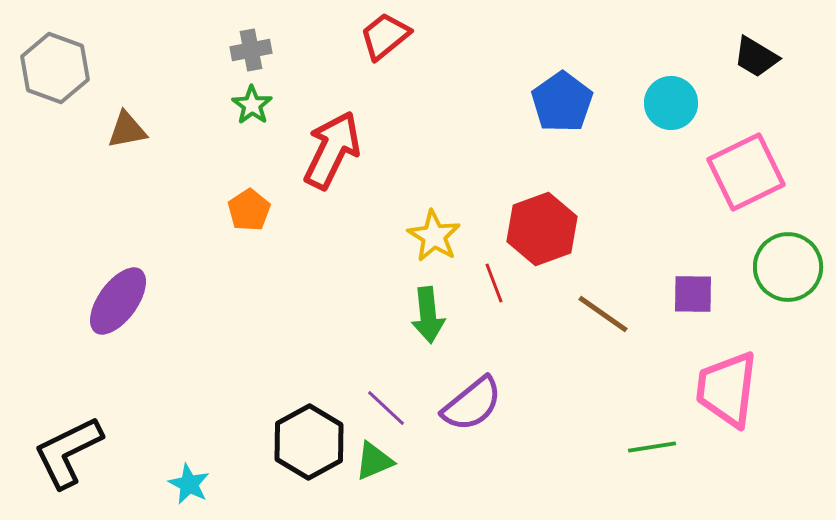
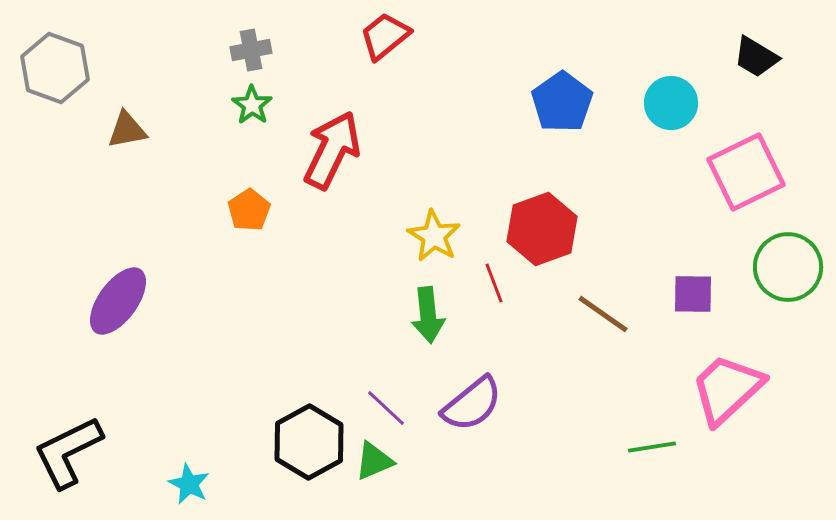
pink trapezoid: rotated 40 degrees clockwise
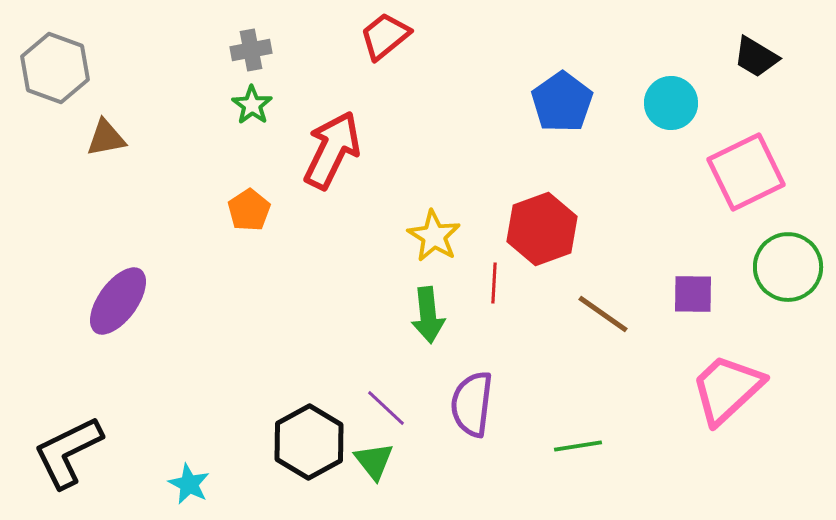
brown triangle: moved 21 px left, 8 px down
red line: rotated 24 degrees clockwise
purple semicircle: rotated 136 degrees clockwise
green line: moved 74 px left, 1 px up
green triangle: rotated 45 degrees counterclockwise
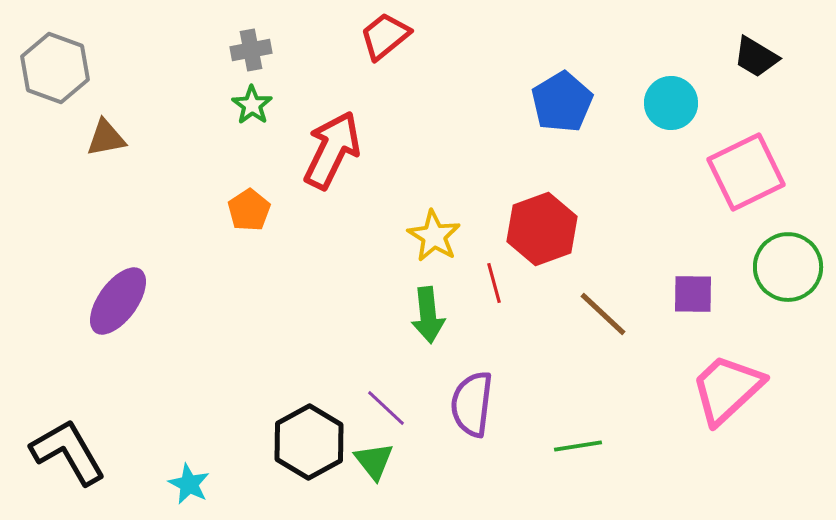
blue pentagon: rotated 4 degrees clockwise
red line: rotated 18 degrees counterclockwise
brown line: rotated 8 degrees clockwise
black L-shape: rotated 86 degrees clockwise
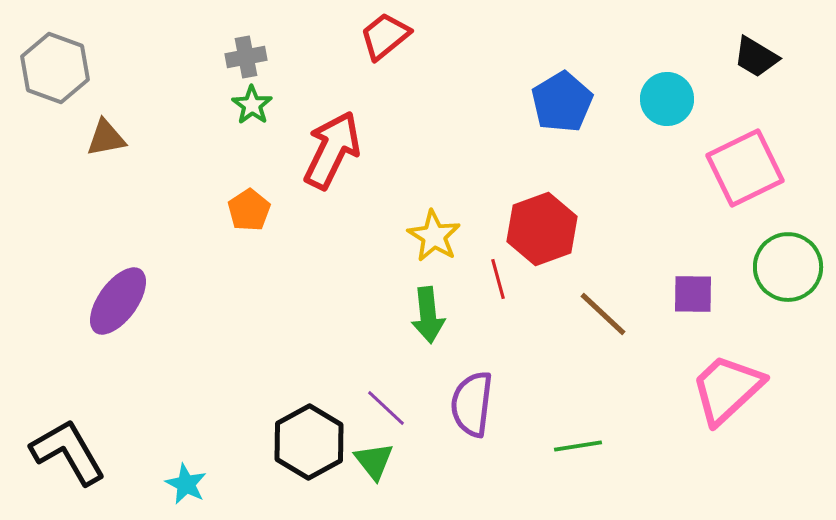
gray cross: moved 5 px left, 7 px down
cyan circle: moved 4 px left, 4 px up
pink square: moved 1 px left, 4 px up
red line: moved 4 px right, 4 px up
cyan star: moved 3 px left
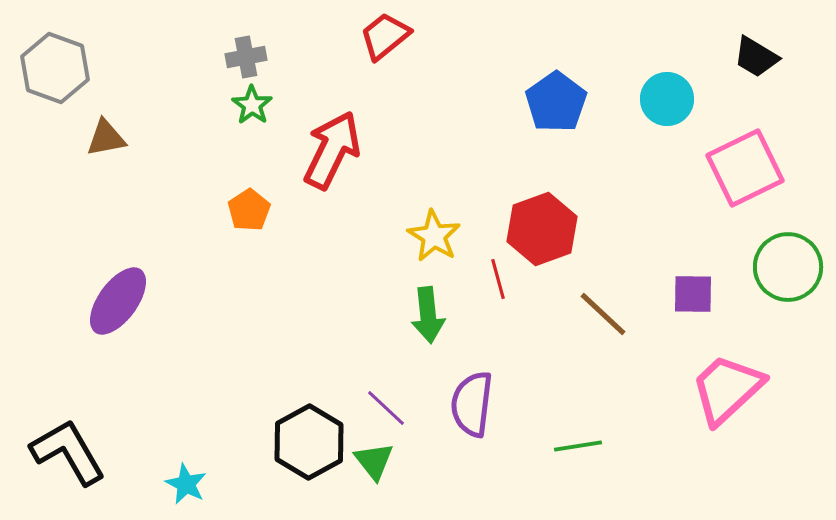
blue pentagon: moved 6 px left; rotated 4 degrees counterclockwise
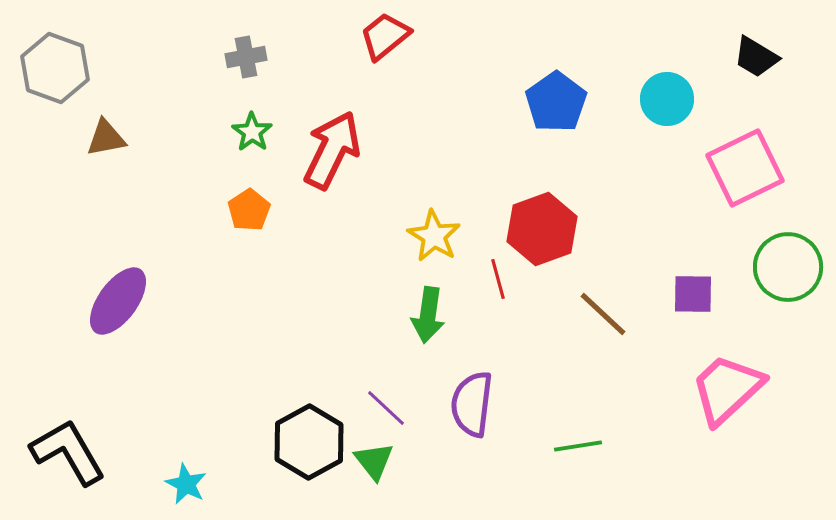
green star: moved 27 px down
green arrow: rotated 14 degrees clockwise
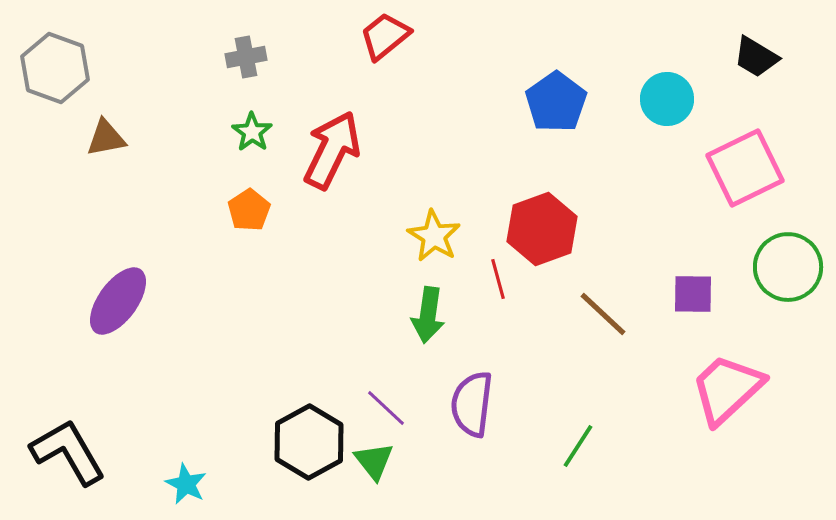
green line: rotated 48 degrees counterclockwise
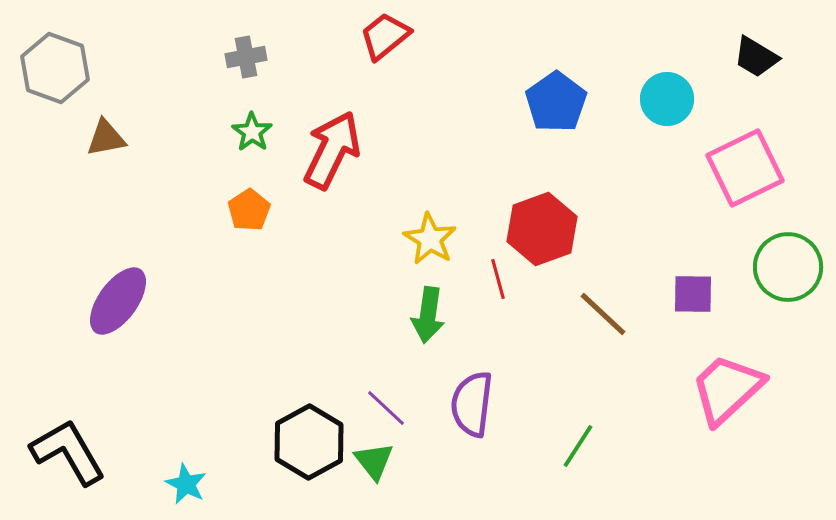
yellow star: moved 4 px left, 3 px down
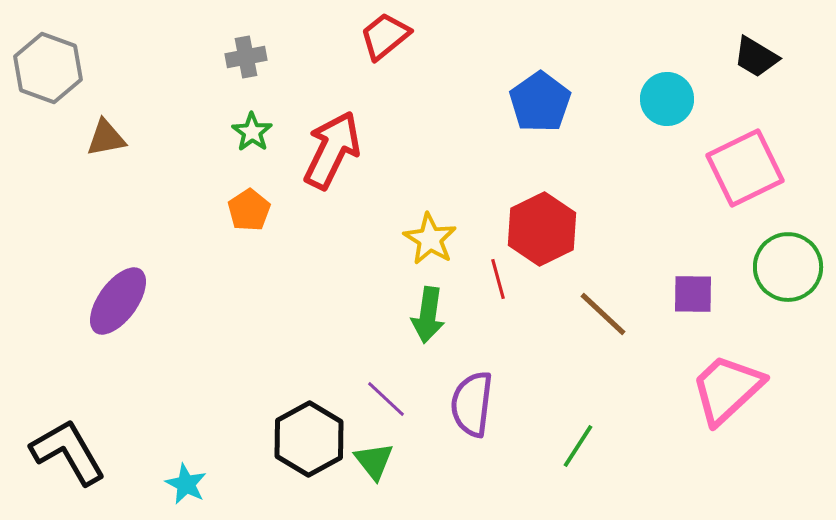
gray hexagon: moved 7 px left
blue pentagon: moved 16 px left
red hexagon: rotated 6 degrees counterclockwise
purple line: moved 9 px up
black hexagon: moved 3 px up
